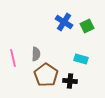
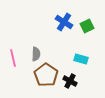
black cross: rotated 24 degrees clockwise
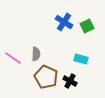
pink line: rotated 42 degrees counterclockwise
brown pentagon: moved 2 px down; rotated 10 degrees counterclockwise
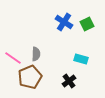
green square: moved 2 px up
brown pentagon: moved 16 px left; rotated 25 degrees clockwise
black cross: moved 1 px left; rotated 24 degrees clockwise
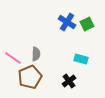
blue cross: moved 3 px right
